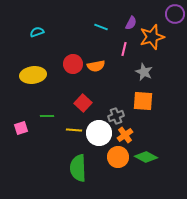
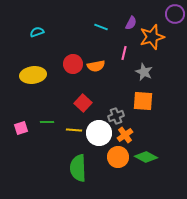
pink line: moved 4 px down
green line: moved 6 px down
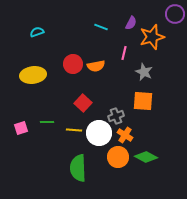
orange cross: rotated 21 degrees counterclockwise
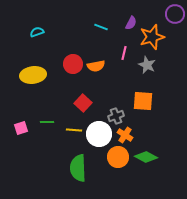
gray star: moved 3 px right, 7 px up
white circle: moved 1 px down
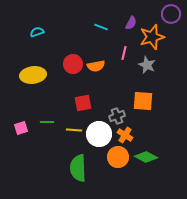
purple circle: moved 4 px left
red square: rotated 36 degrees clockwise
gray cross: moved 1 px right
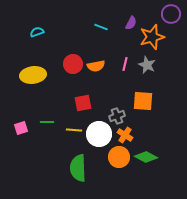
pink line: moved 1 px right, 11 px down
orange circle: moved 1 px right
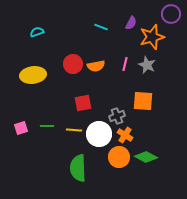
green line: moved 4 px down
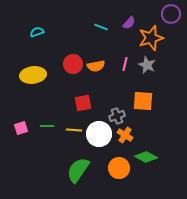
purple semicircle: moved 2 px left; rotated 16 degrees clockwise
orange star: moved 1 px left, 1 px down
orange circle: moved 11 px down
green semicircle: moved 2 px down; rotated 36 degrees clockwise
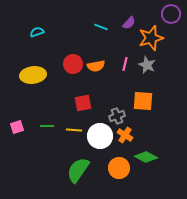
pink square: moved 4 px left, 1 px up
white circle: moved 1 px right, 2 px down
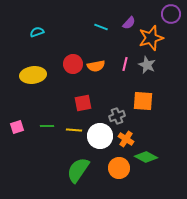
orange cross: moved 1 px right, 4 px down
